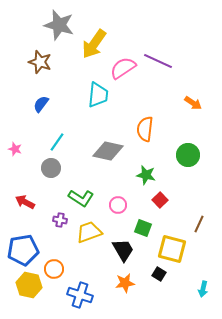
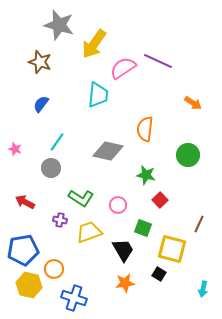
blue cross: moved 6 px left, 3 px down
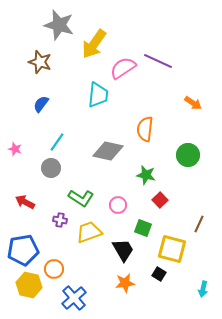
blue cross: rotated 30 degrees clockwise
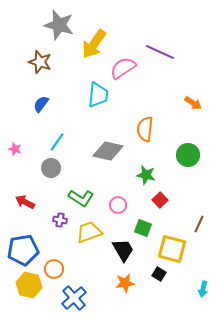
purple line: moved 2 px right, 9 px up
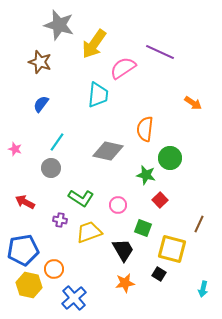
green circle: moved 18 px left, 3 px down
